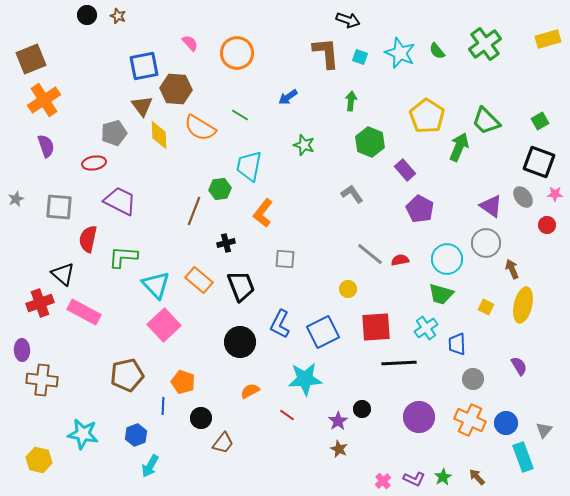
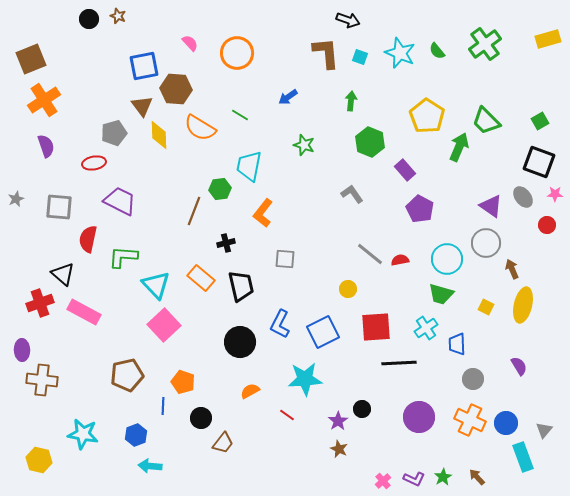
black circle at (87, 15): moved 2 px right, 4 px down
orange rectangle at (199, 280): moved 2 px right, 2 px up
black trapezoid at (241, 286): rotated 8 degrees clockwise
cyan arrow at (150, 466): rotated 65 degrees clockwise
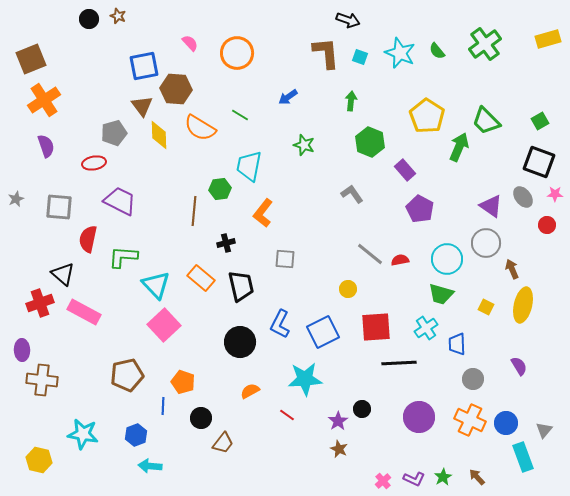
brown line at (194, 211): rotated 16 degrees counterclockwise
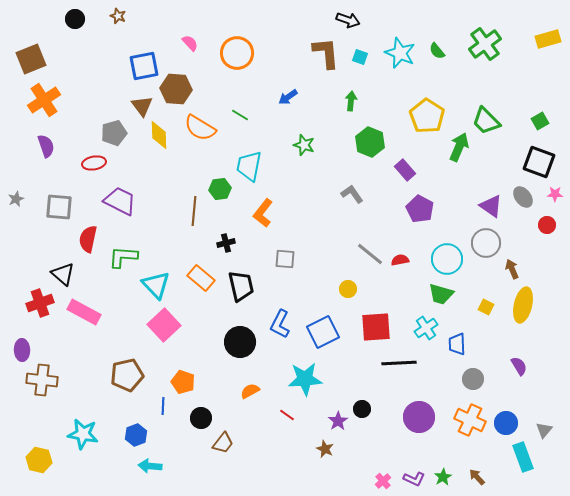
black circle at (89, 19): moved 14 px left
brown star at (339, 449): moved 14 px left
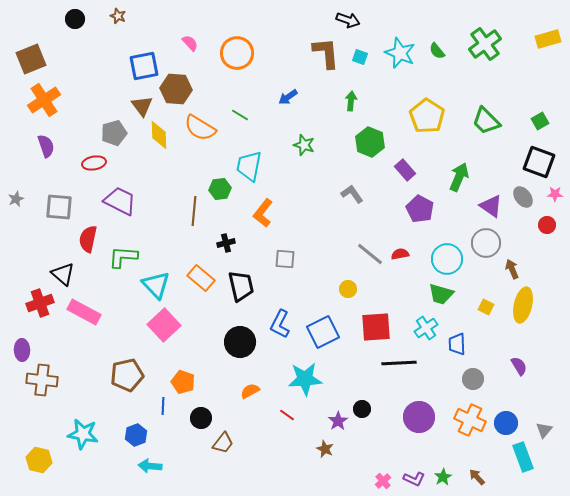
green arrow at (459, 147): moved 30 px down
red semicircle at (400, 260): moved 6 px up
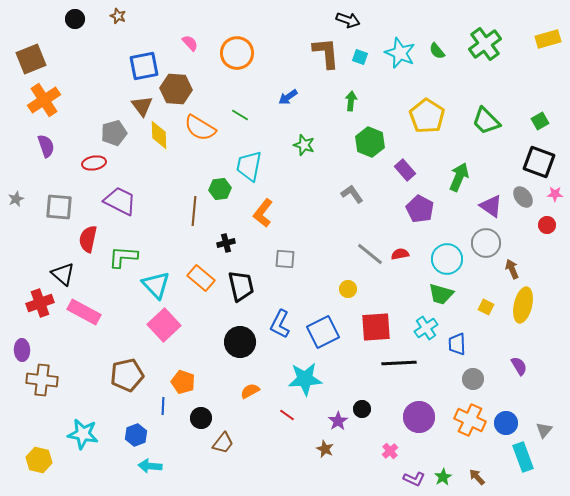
pink cross at (383, 481): moved 7 px right, 30 px up
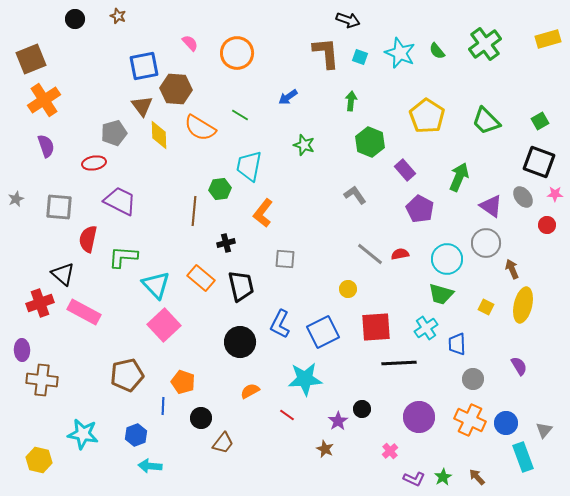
gray L-shape at (352, 194): moved 3 px right, 1 px down
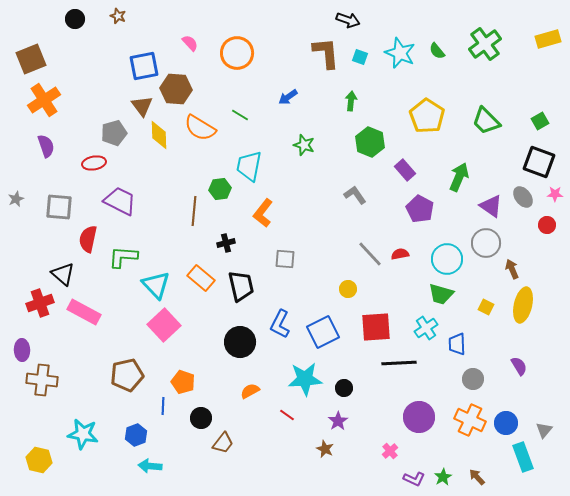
gray line at (370, 254): rotated 8 degrees clockwise
black circle at (362, 409): moved 18 px left, 21 px up
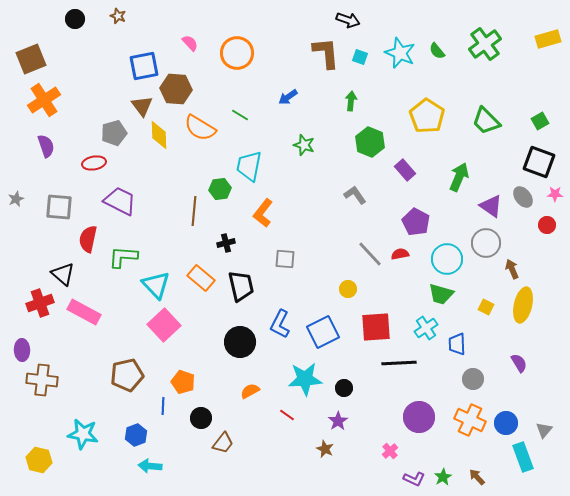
purple pentagon at (420, 209): moved 4 px left, 13 px down
purple semicircle at (519, 366): moved 3 px up
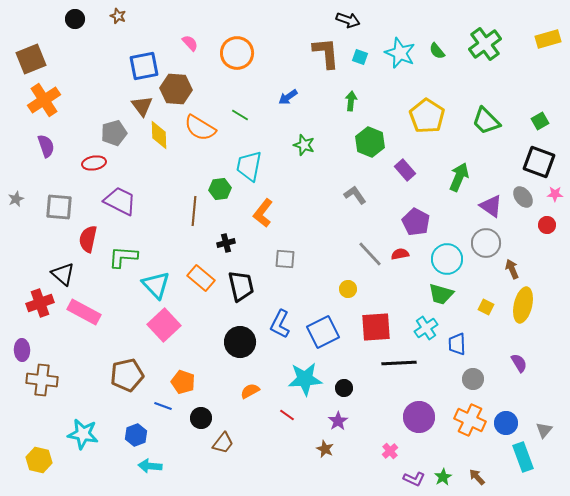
blue line at (163, 406): rotated 72 degrees counterclockwise
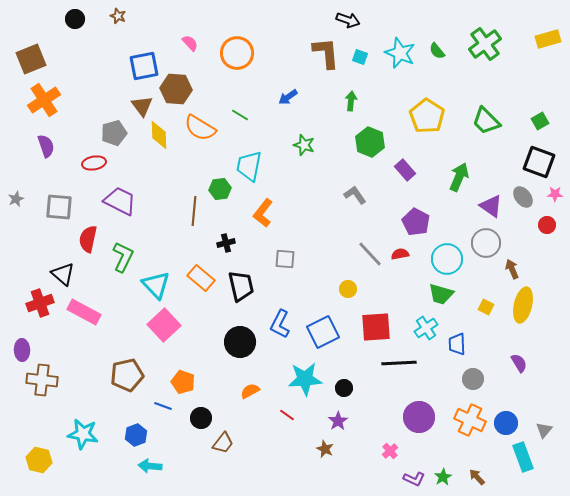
green L-shape at (123, 257): rotated 112 degrees clockwise
